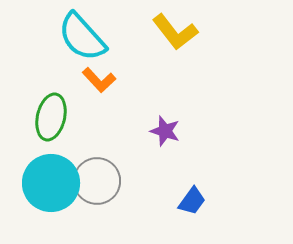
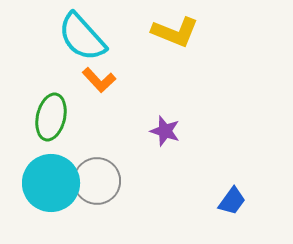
yellow L-shape: rotated 30 degrees counterclockwise
blue trapezoid: moved 40 px right
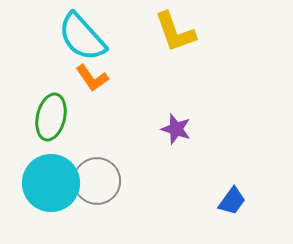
yellow L-shape: rotated 48 degrees clockwise
orange L-shape: moved 7 px left, 2 px up; rotated 8 degrees clockwise
purple star: moved 11 px right, 2 px up
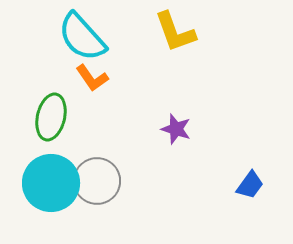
blue trapezoid: moved 18 px right, 16 px up
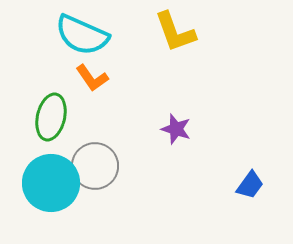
cyan semicircle: moved 2 px up; rotated 24 degrees counterclockwise
gray circle: moved 2 px left, 15 px up
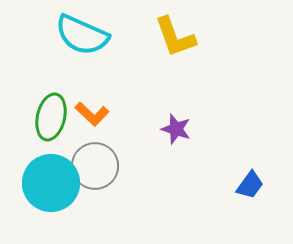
yellow L-shape: moved 5 px down
orange L-shape: moved 36 px down; rotated 12 degrees counterclockwise
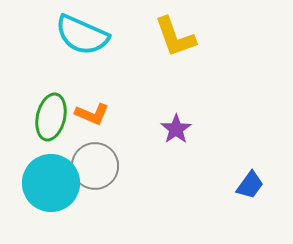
orange L-shape: rotated 20 degrees counterclockwise
purple star: rotated 20 degrees clockwise
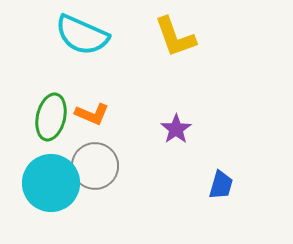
blue trapezoid: moved 29 px left; rotated 20 degrees counterclockwise
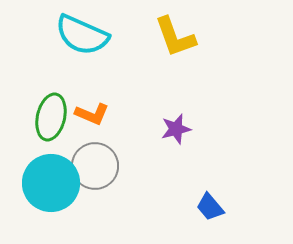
purple star: rotated 20 degrees clockwise
blue trapezoid: moved 11 px left, 22 px down; rotated 124 degrees clockwise
